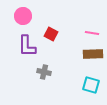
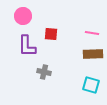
red square: rotated 24 degrees counterclockwise
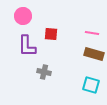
brown rectangle: moved 1 px right; rotated 18 degrees clockwise
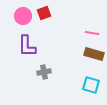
red square: moved 7 px left, 21 px up; rotated 24 degrees counterclockwise
gray cross: rotated 24 degrees counterclockwise
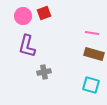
purple L-shape: rotated 15 degrees clockwise
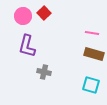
red square: rotated 24 degrees counterclockwise
gray cross: rotated 24 degrees clockwise
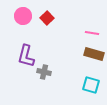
red square: moved 3 px right, 5 px down
purple L-shape: moved 1 px left, 10 px down
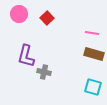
pink circle: moved 4 px left, 2 px up
cyan square: moved 2 px right, 2 px down
